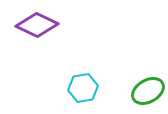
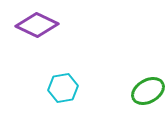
cyan hexagon: moved 20 px left
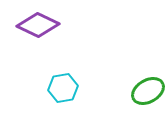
purple diamond: moved 1 px right
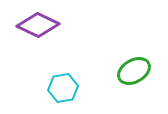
green ellipse: moved 14 px left, 20 px up
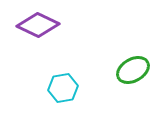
green ellipse: moved 1 px left, 1 px up
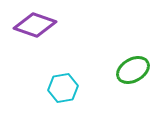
purple diamond: moved 3 px left; rotated 6 degrees counterclockwise
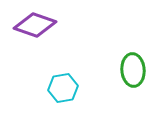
green ellipse: rotated 64 degrees counterclockwise
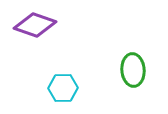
cyan hexagon: rotated 8 degrees clockwise
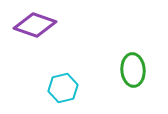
cyan hexagon: rotated 12 degrees counterclockwise
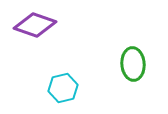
green ellipse: moved 6 px up
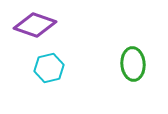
cyan hexagon: moved 14 px left, 20 px up
